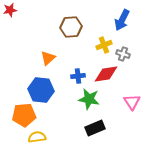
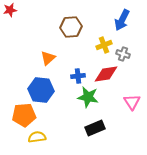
green star: moved 1 px left, 2 px up
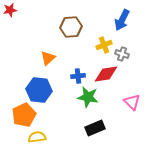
gray cross: moved 1 px left
blue hexagon: moved 2 px left
pink triangle: rotated 12 degrees counterclockwise
orange pentagon: rotated 20 degrees counterclockwise
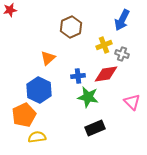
brown hexagon: rotated 20 degrees counterclockwise
blue hexagon: rotated 20 degrees clockwise
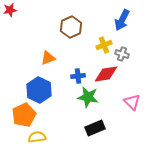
orange triangle: rotated 21 degrees clockwise
